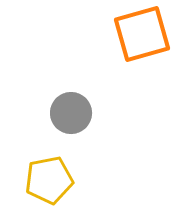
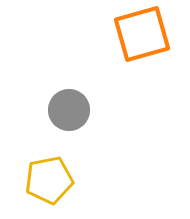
gray circle: moved 2 px left, 3 px up
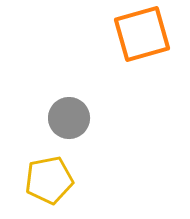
gray circle: moved 8 px down
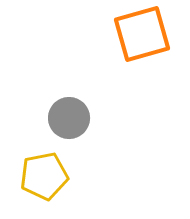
yellow pentagon: moved 5 px left, 4 px up
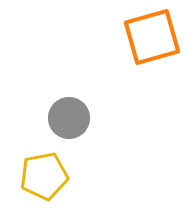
orange square: moved 10 px right, 3 px down
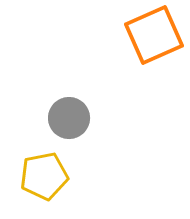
orange square: moved 2 px right, 2 px up; rotated 8 degrees counterclockwise
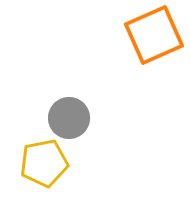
yellow pentagon: moved 13 px up
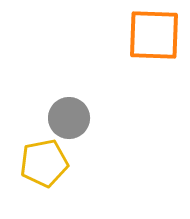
orange square: rotated 26 degrees clockwise
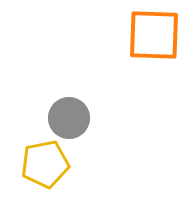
yellow pentagon: moved 1 px right, 1 px down
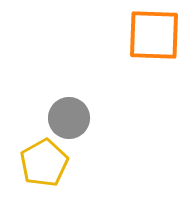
yellow pentagon: moved 1 px left, 1 px up; rotated 18 degrees counterclockwise
